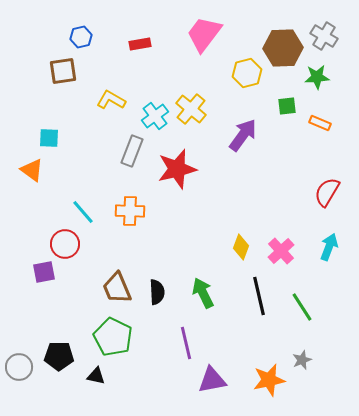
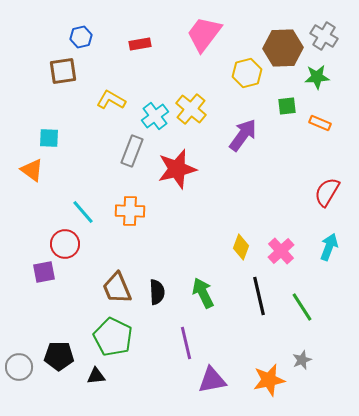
black triangle: rotated 18 degrees counterclockwise
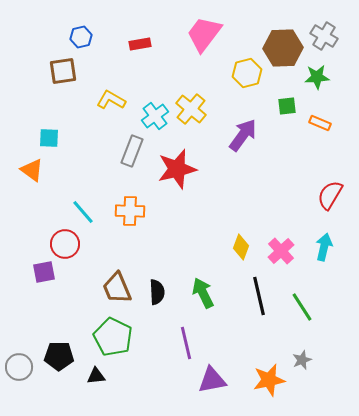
red semicircle: moved 3 px right, 3 px down
cyan arrow: moved 5 px left; rotated 8 degrees counterclockwise
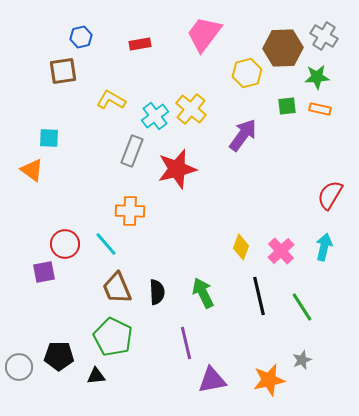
orange rectangle: moved 14 px up; rotated 10 degrees counterclockwise
cyan line: moved 23 px right, 32 px down
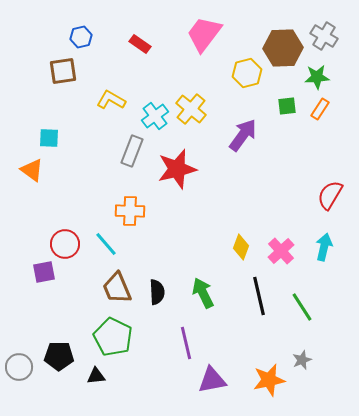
red rectangle: rotated 45 degrees clockwise
orange rectangle: rotated 70 degrees counterclockwise
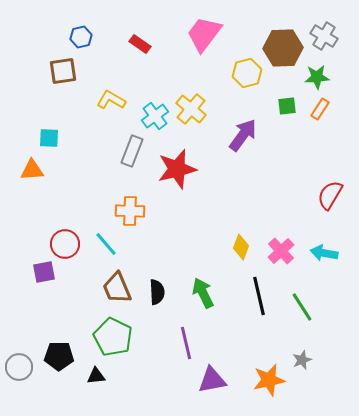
orange triangle: rotated 40 degrees counterclockwise
cyan arrow: moved 6 px down; rotated 92 degrees counterclockwise
